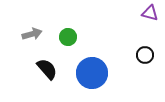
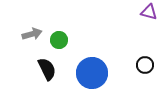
purple triangle: moved 1 px left, 1 px up
green circle: moved 9 px left, 3 px down
black circle: moved 10 px down
black semicircle: rotated 15 degrees clockwise
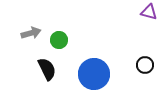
gray arrow: moved 1 px left, 1 px up
blue circle: moved 2 px right, 1 px down
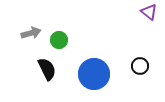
purple triangle: rotated 24 degrees clockwise
black circle: moved 5 px left, 1 px down
